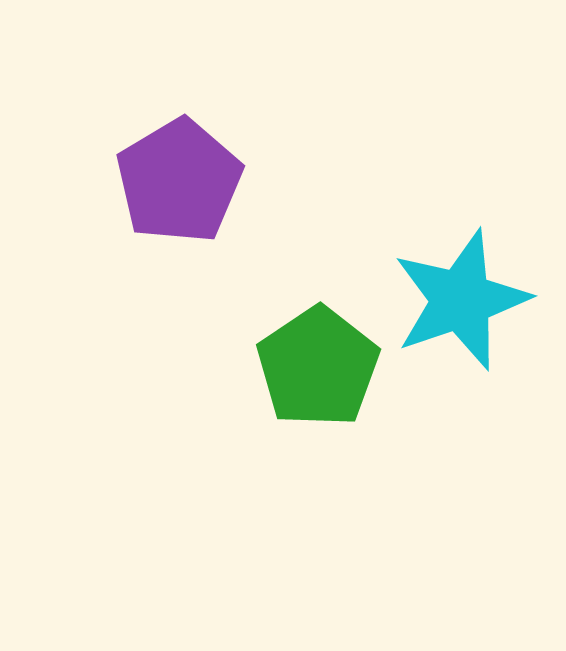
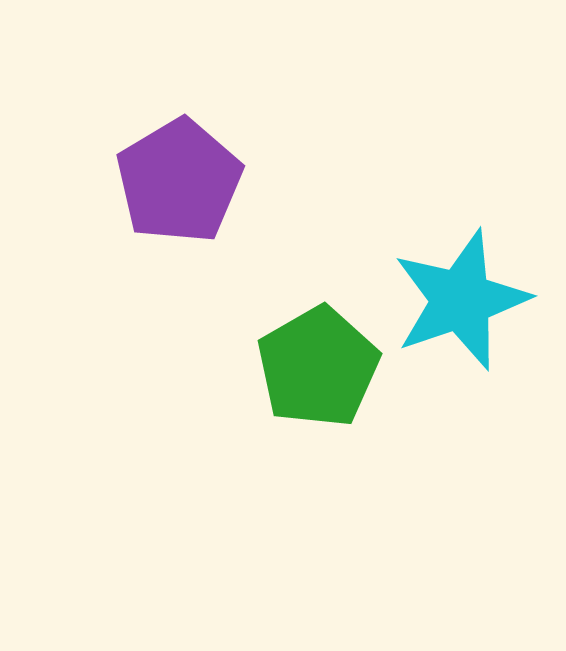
green pentagon: rotated 4 degrees clockwise
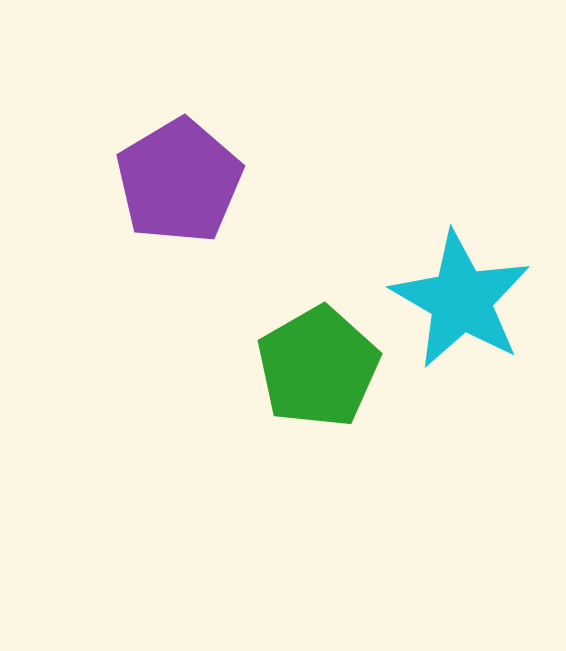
cyan star: rotated 23 degrees counterclockwise
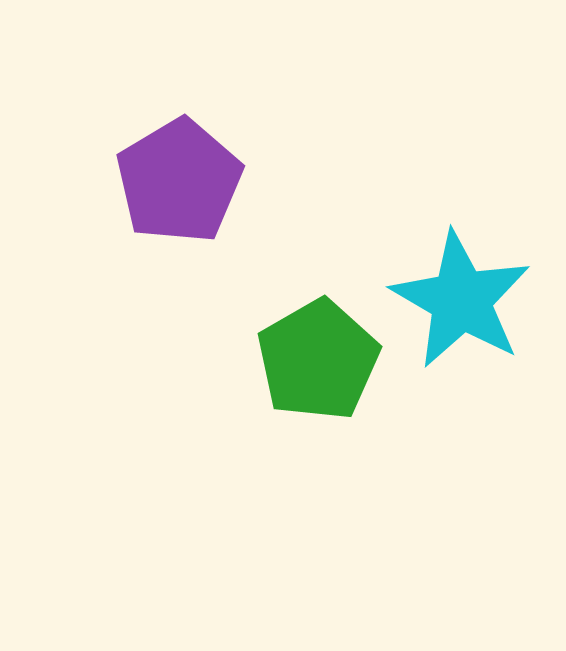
green pentagon: moved 7 px up
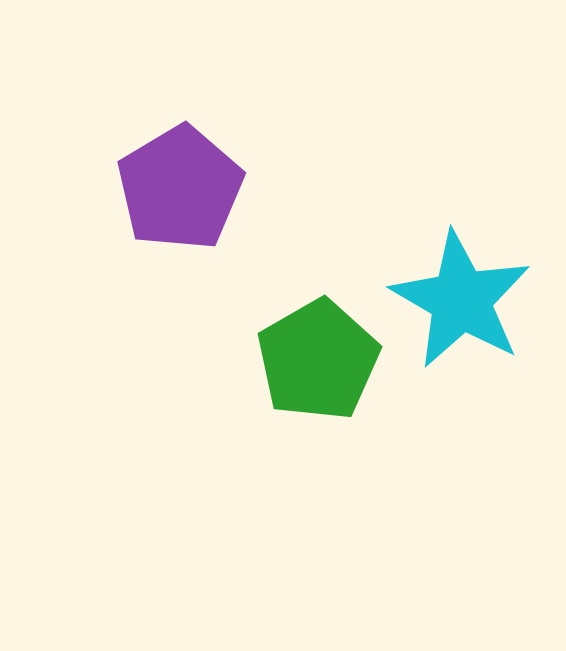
purple pentagon: moved 1 px right, 7 px down
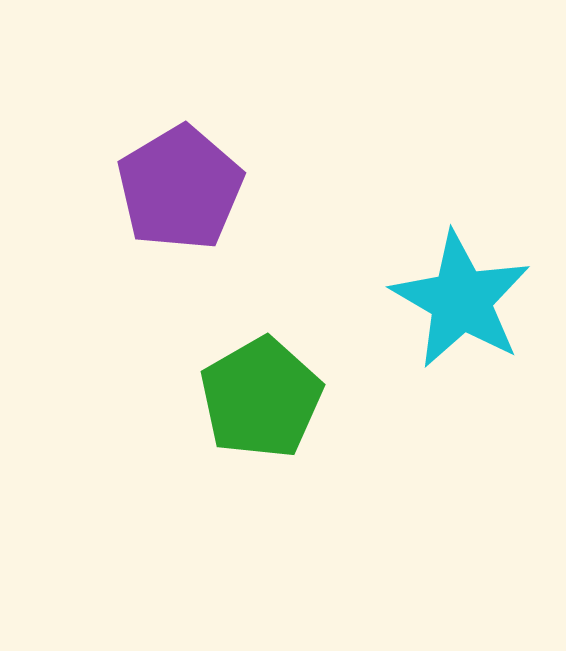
green pentagon: moved 57 px left, 38 px down
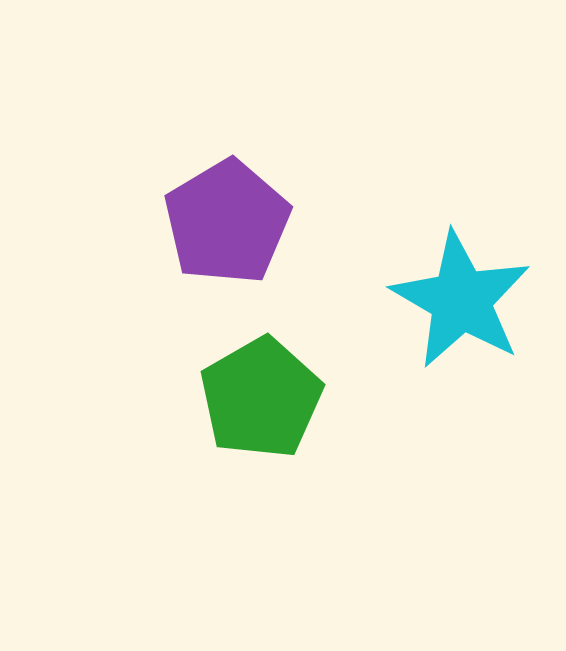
purple pentagon: moved 47 px right, 34 px down
